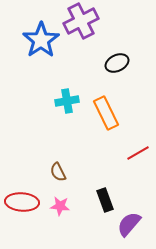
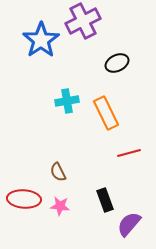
purple cross: moved 2 px right
red line: moved 9 px left; rotated 15 degrees clockwise
red ellipse: moved 2 px right, 3 px up
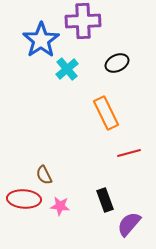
purple cross: rotated 24 degrees clockwise
cyan cross: moved 32 px up; rotated 30 degrees counterclockwise
brown semicircle: moved 14 px left, 3 px down
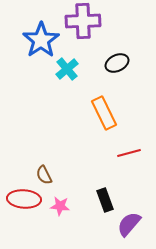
orange rectangle: moved 2 px left
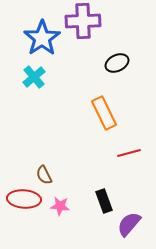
blue star: moved 1 px right, 2 px up
cyan cross: moved 33 px left, 8 px down
black rectangle: moved 1 px left, 1 px down
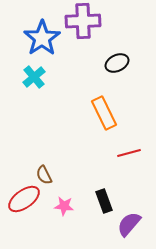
red ellipse: rotated 40 degrees counterclockwise
pink star: moved 4 px right
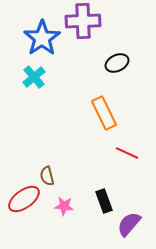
red line: moved 2 px left; rotated 40 degrees clockwise
brown semicircle: moved 3 px right, 1 px down; rotated 12 degrees clockwise
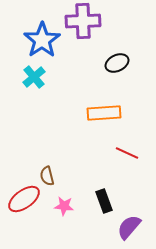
blue star: moved 2 px down
orange rectangle: rotated 68 degrees counterclockwise
purple semicircle: moved 3 px down
